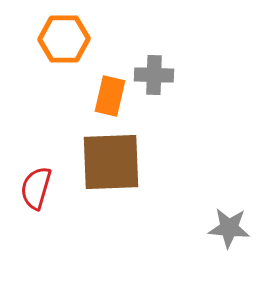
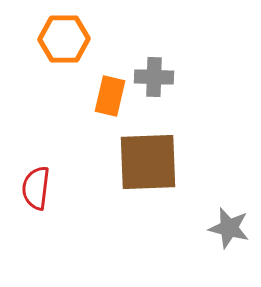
gray cross: moved 2 px down
brown square: moved 37 px right
red semicircle: rotated 9 degrees counterclockwise
gray star: rotated 9 degrees clockwise
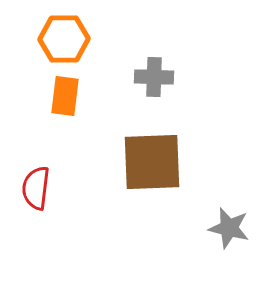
orange rectangle: moved 45 px left; rotated 6 degrees counterclockwise
brown square: moved 4 px right
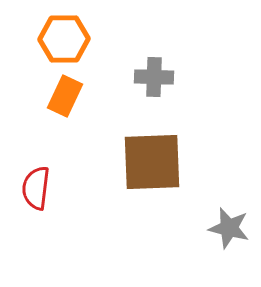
orange rectangle: rotated 18 degrees clockwise
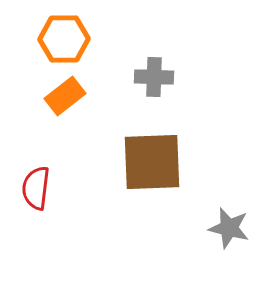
orange rectangle: rotated 27 degrees clockwise
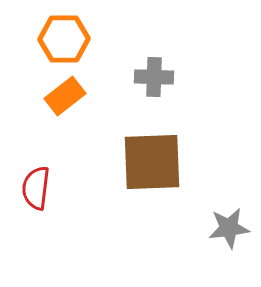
gray star: rotated 21 degrees counterclockwise
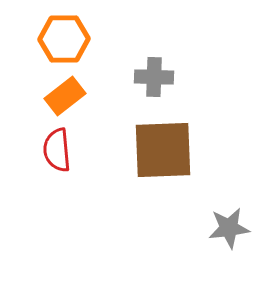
brown square: moved 11 px right, 12 px up
red semicircle: moved 21 px right, 38 px up; rotated 12 degrees counterclockwise
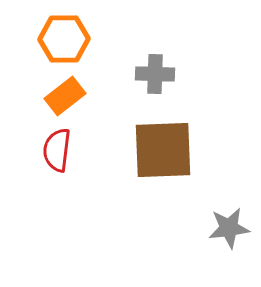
gray cross: moved 1 px right, 3 px up
red semicircle: rotated 12 degrees clockwise
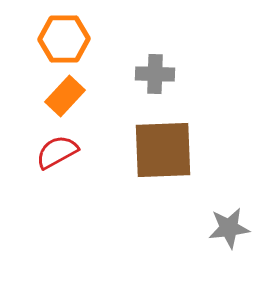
orange rectangle: rotated 9 degrees counterclockwise
red semicircle: moved 2 px down; rotated 54 degrees clockwise
